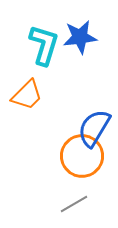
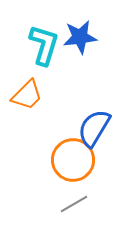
orange circle: moved 9 px left, 4 px down
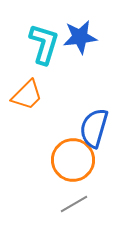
cyan L-shape: moved 1 px up
blue semicircle: rotated 15 degrees counterclockwise
